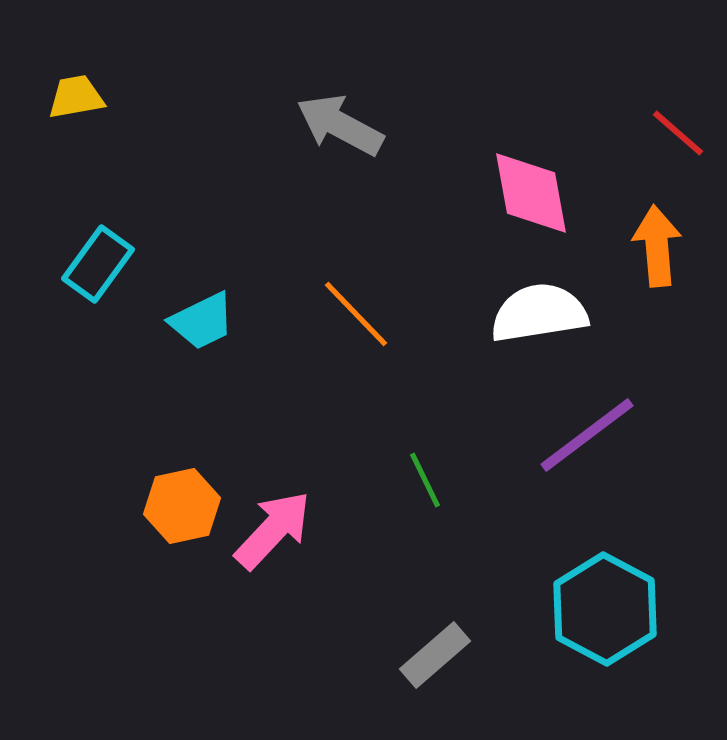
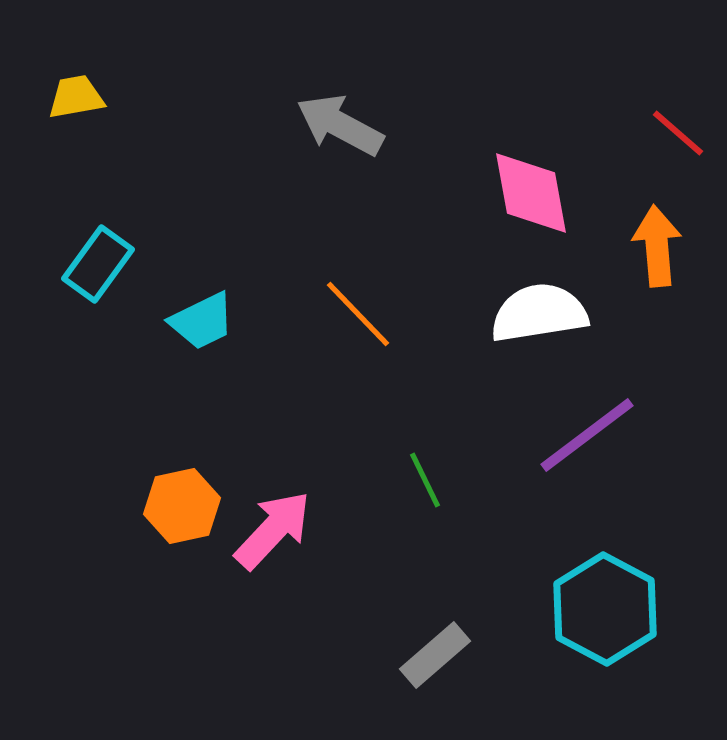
orange line: moved 2 px right
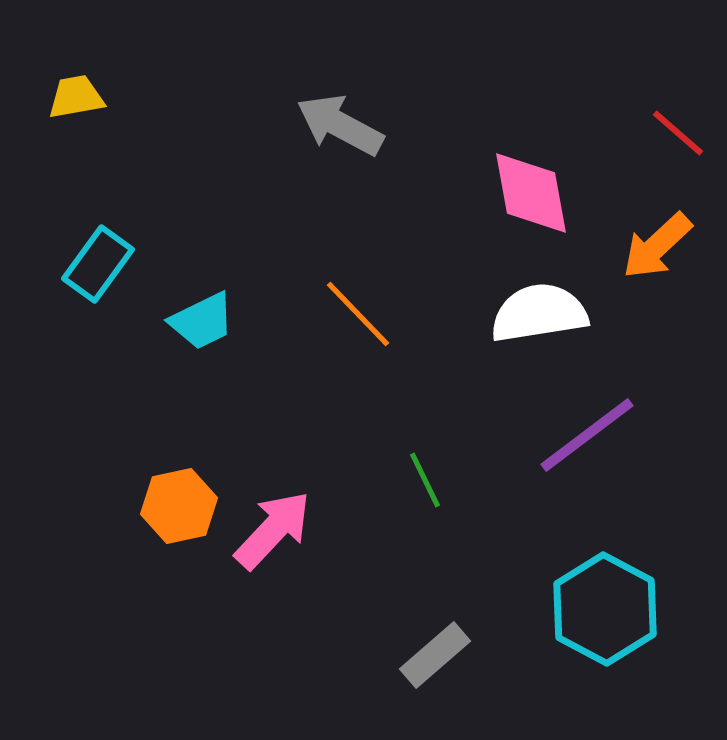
orange arrow: rotated 128 degrees counterclockwise
orange hexagon: moved 3 px left
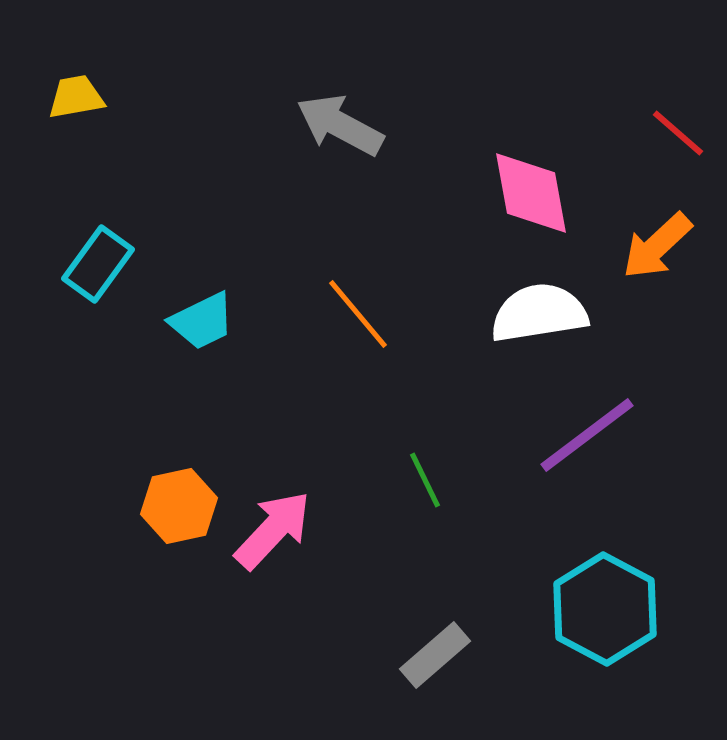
orange line: rotated 4 degrees clockwise
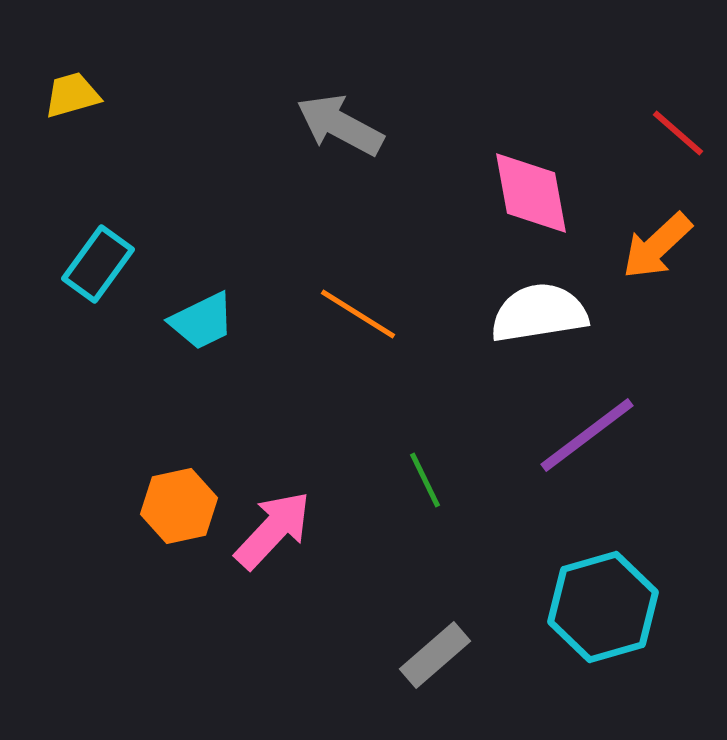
yellow trapezoid: moved 4 px left, 2 px up; rotated 6 degrees counterclockwise
orange line: rotated 18 degrees counterclockwise
cyan hexagon: moved 2 px left, 2 px up; rotated 16 degrees clockwise
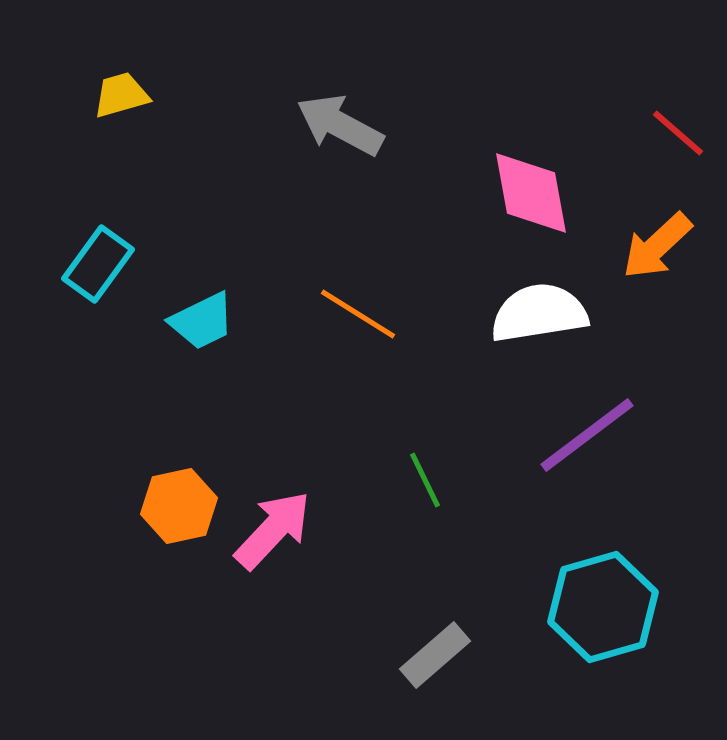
yellow trapezoid: moved 49 px right
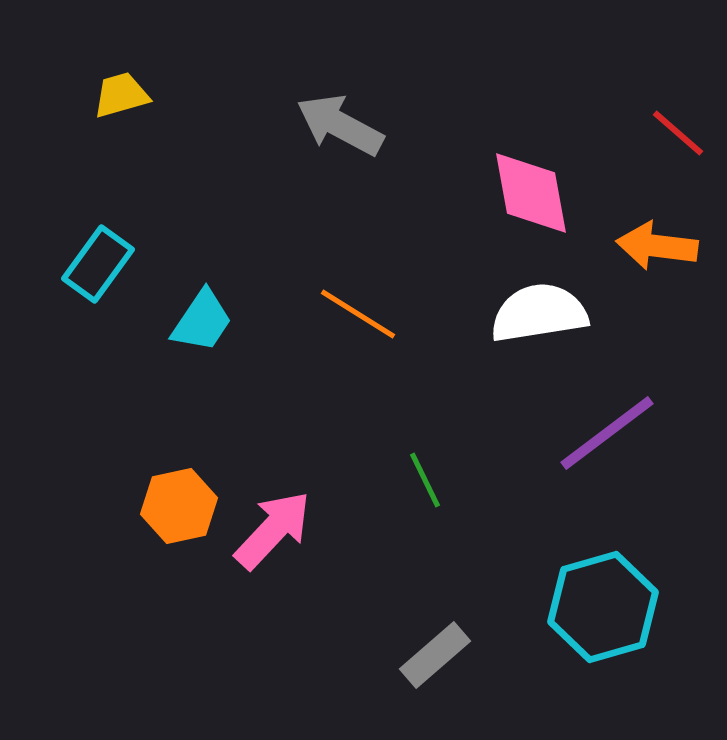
orange arrow: rotated 50 degrees clockwise
cyan trapezoid: rotated 30 degrees counterclockwise
purple line: moved 20 px right, 2 px up
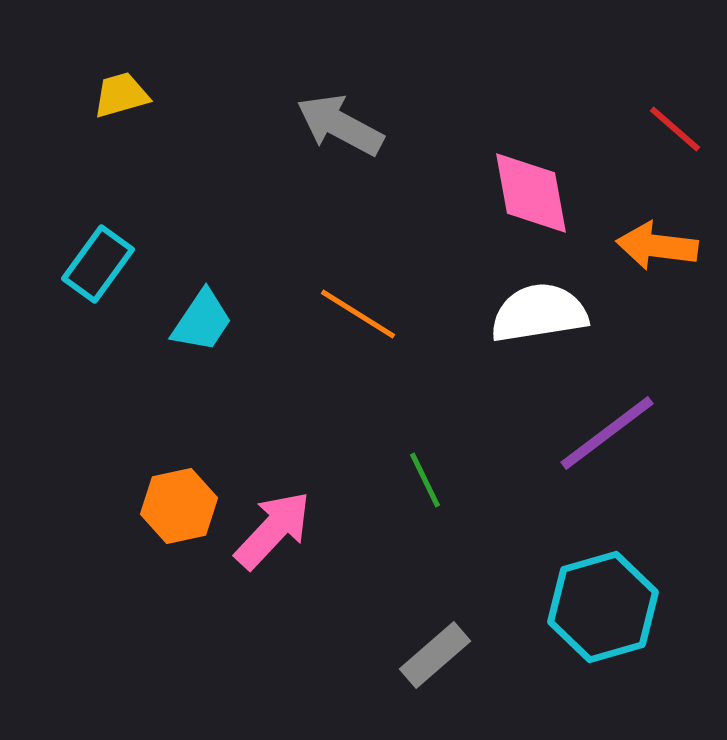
red line: moved 3 px left, 4 px up
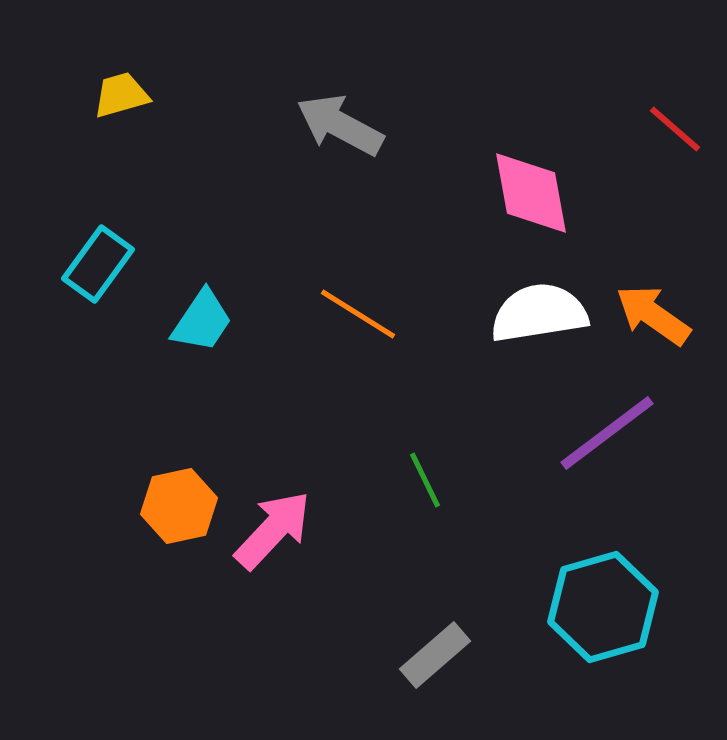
orange arrow: moved 4 px left, 69 px down; rotated 28 degrees clockwise
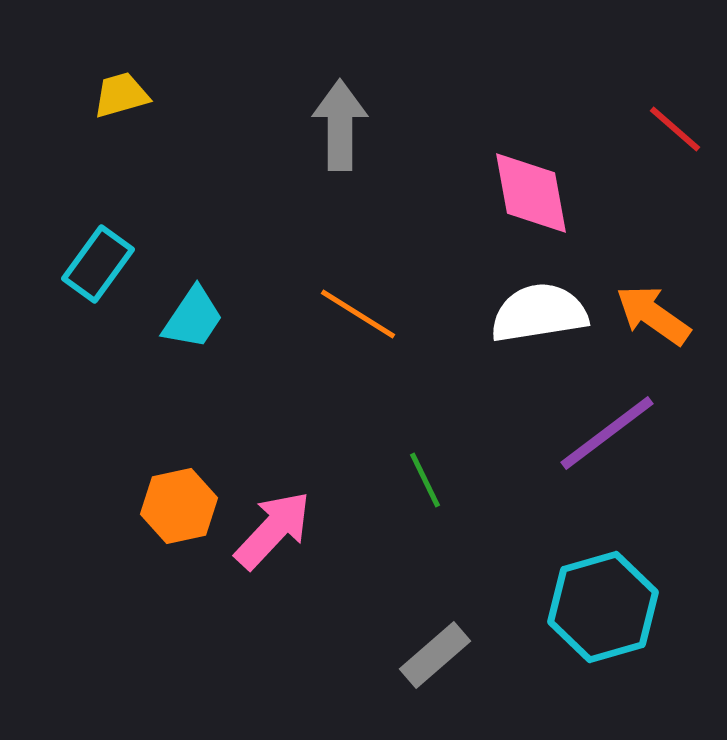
gray arrow: rotated 62 degrees clockwise
cyan trapezoid: moved 9 px left, 3 px up
